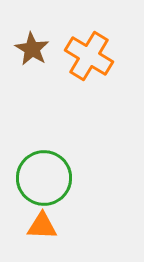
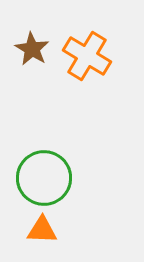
orange cross: moved 2 px left
orange triangle: moved 4 px down
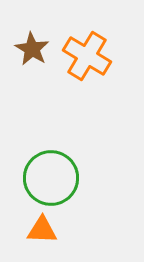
green circle: moved 7 px right
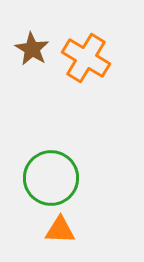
orange cross: moved 1 px left, 2 px down
orange triangle: moved 18 px right
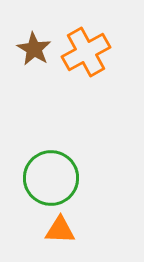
brown star: moved 2 px right
orange cross: moved 6 px up; rotated 30 degrees clockwise
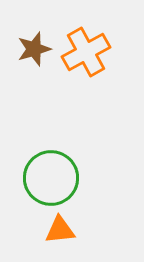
brown star: rotated 24 degrees clockwise
orange triangle: rotated 8 degrees counterclockwise
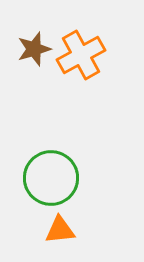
orange cross: moved 5 px left, 3 px down
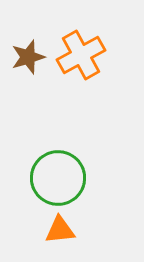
brown star: moved 6 px left, 8 px down
green circle: moved 7 px right
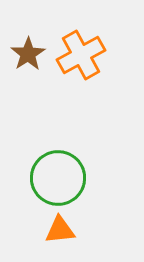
brown star: moved 3 px up; rotated 16 degrees counterclockwise
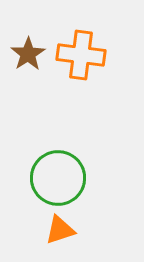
orange cross: rotated 36 degrees clockwise
orange triangle: rotated 12 degrees counterclockwise
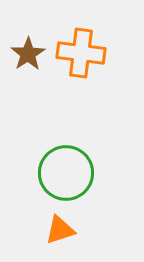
orange cross: moved 2 px up
green circle: moved 8 px right, 5 px up
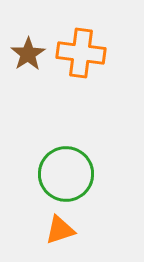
green circle: moved 1 px down
